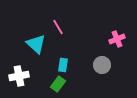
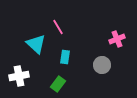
cyan rectangle: moved 2 px right, 8 px up
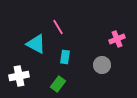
cyan triangle: rotated 15 degrees counterclockwise
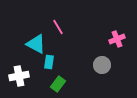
cyan rectangle: moved 16 px left, 5 px down
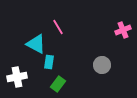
pink cross: moved 6 px right, 9 px up
white cross: moved 2 px left, 1 px down
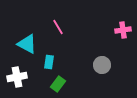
pink cross: rotated 14 degrees clockwise
cyan triangle: moved 9 px left
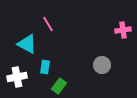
pink line: moved 10 px left, 3 px up
cyan rectangle: moved 4 px left, 5 px down
green rectangle: moved 1 px right, 2 px down
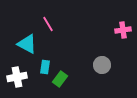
green rectangle: moved 1 px right, 7 px up
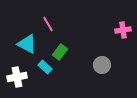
cyan rectangle: rotated 56 degrees counterclockwise
green rectangle: moved 27 px up
